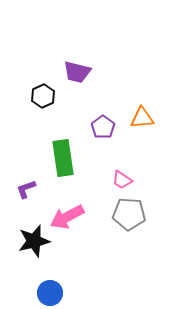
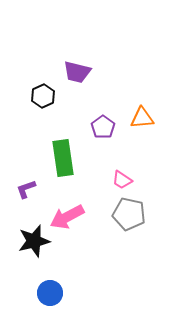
gray pentagon: rotated 8 degrees clockwise
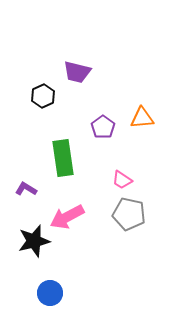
purple L-shape: rotated 50 degrees clockwise
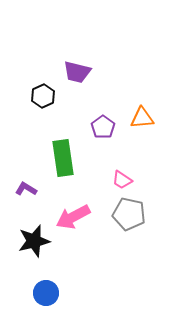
pink arrow: moved 6 px right
blue circle: moved 4 px left
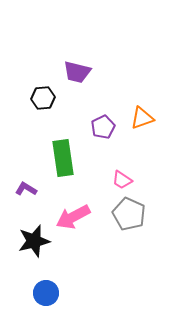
black hexagon: moved 2 px down; rotated 20 degrees clockwise
orange triangle: rotated 15 degrees counterclockwise
purple pentagon: rotated 10 degrees clockwise
gray pentagon: rotated 12 degrees clockwise
